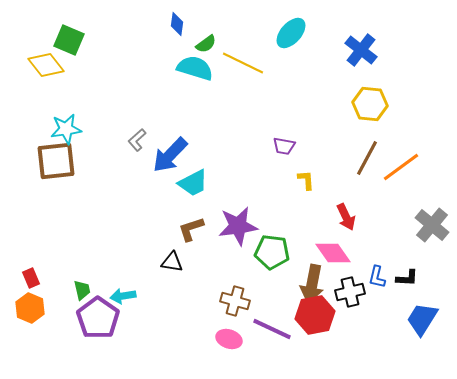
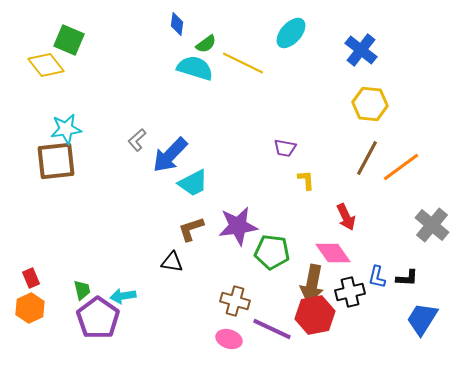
purple trapezoid: moved 1 px right, 2 px down
orange hexagon: rotated 12 degrees clockwise
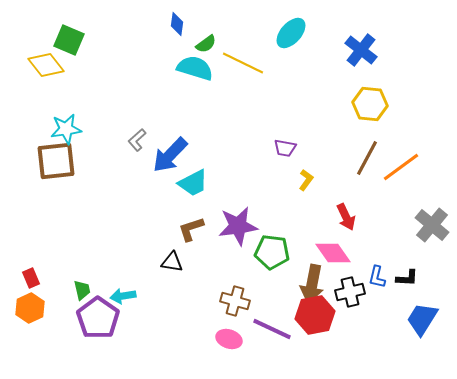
yellow L-shape: rotated 40 degrees clockwise
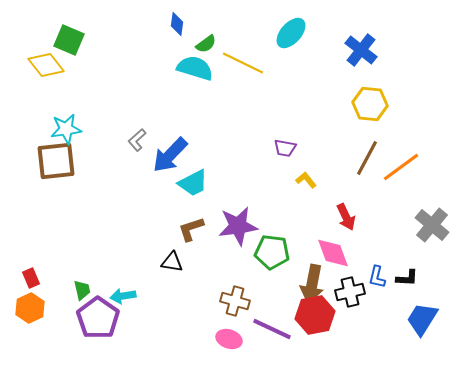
yellow L-shape: rotated 75 degrees counterclockwise
pink diamond: rotated 15 degrees clockwise
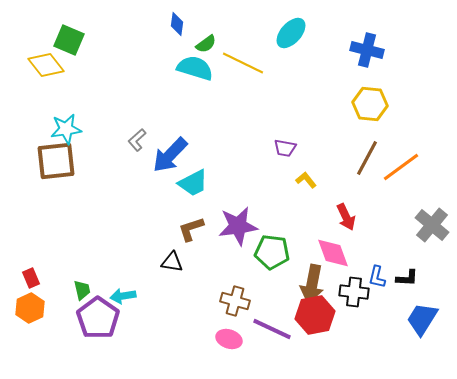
blue cross: moved 6 px right; rotated 24 degrees counterclockwise
black cross: moved 4 px right; rotated 20 degrees clockwise
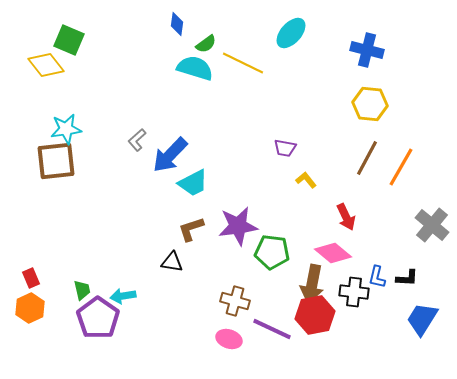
orange line: rotated 24 degrees counterclockwise
pink diamond: rotated 30 degrees counterclockwise
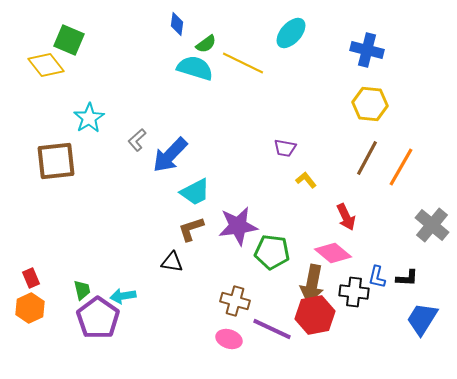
cyan star: moved 23 px right, 11 px up; rotated 24 degrees counterclockwise
cyan trapezoid: moved 2 px right, 9 px down
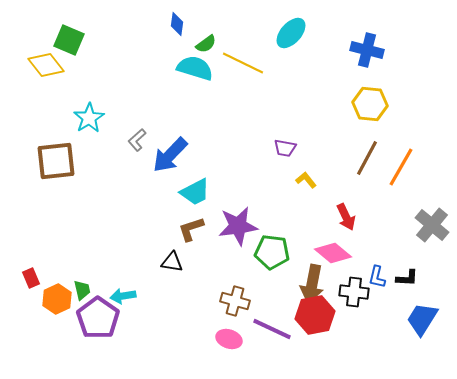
orange hexagon: moved 27 px right, 9 px up
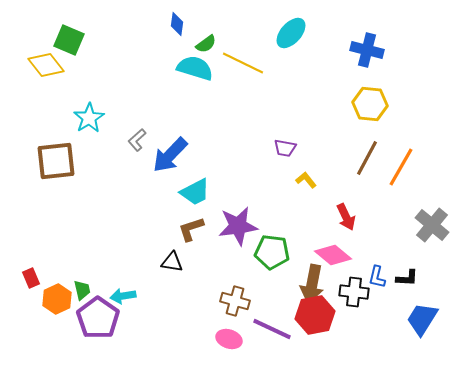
pink diamond: moved 2 px down
